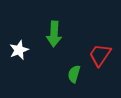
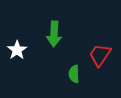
white star: moved 2 px left; rotated 12 degrees counterclockwise
green semicircle: rotated 18 degrees counterclockwise
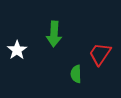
red trapezoid: moved 1 px up
green semicircle: moved 2 px right
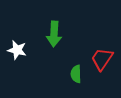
white star: rotated 24 degrees counterclockwise
red trapezoid: moved 2 px right, 5 px down
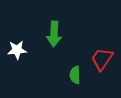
white star: rotated 18 degrees counterclockwise
green semicircle: moved 1 px left, 1 px down
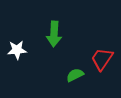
green semicircle: rotated 66 degrees clockwise
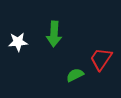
white star: moved 1 px right, 8 px up
red trapezoid: moved 1 px left
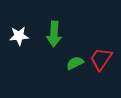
white star: moved 1 px right, 6 px up
green semicircle: moved 12 px up
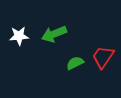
green arrow: rotated 65 degrees clockwise
red trapezoid: moved 2 px right, 2 px up
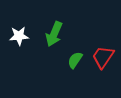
green arrow: rotated 45 degrees counterclockwise
green semicircle: moved 3 px up; rotated 30 degrees counterclockwise
